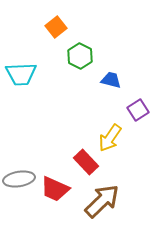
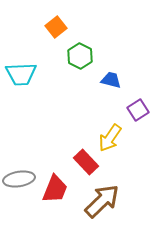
red trapezoid: rotated 92 degrees counterclockwise
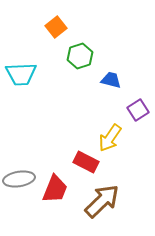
green hexagon: rotated 15 degrees clockwise
red rectangle: rotated 20 degrees counterclockwise
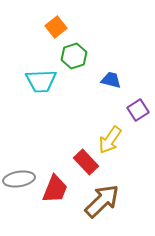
green hexagon: moved 6 px left
cyan trapezoid: moved 20 px right, 7 px down
yellow arrow: moved 2 px down
red rectangle: rotated 20 degrees clockwise
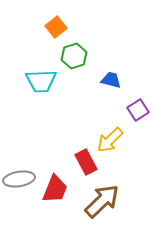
yellow arrow: rotated 12 degrees clockwise
red rectangle: rotated 15 degrees clockwise
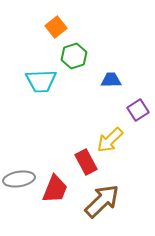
blue trapezoid: rotated 15 degrees counterclockwise
